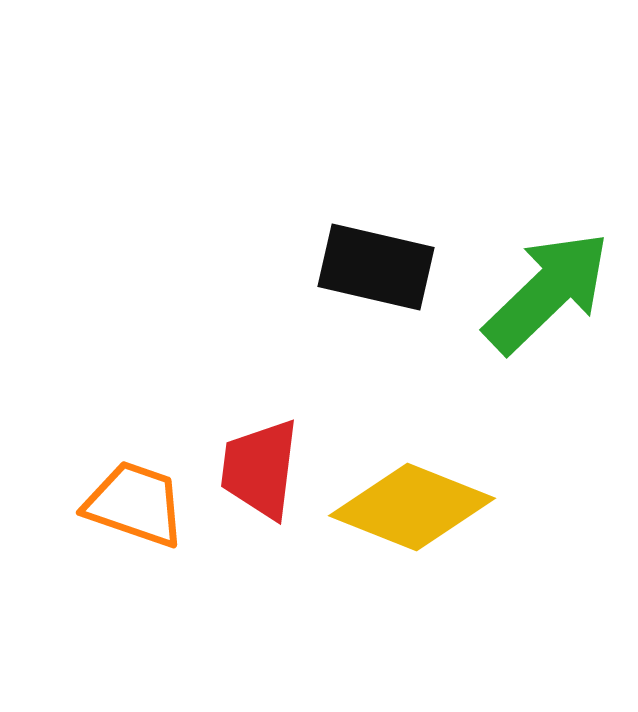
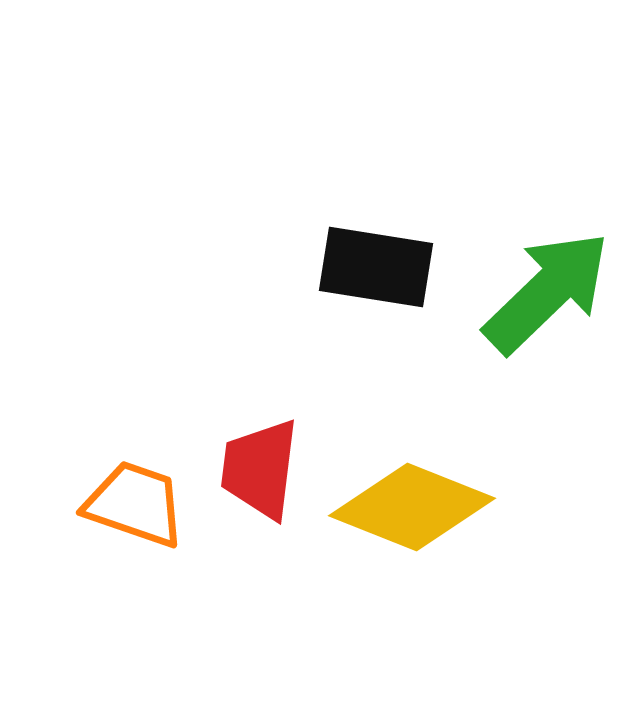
black rectangle: rotated 4 degrees counterclockwise
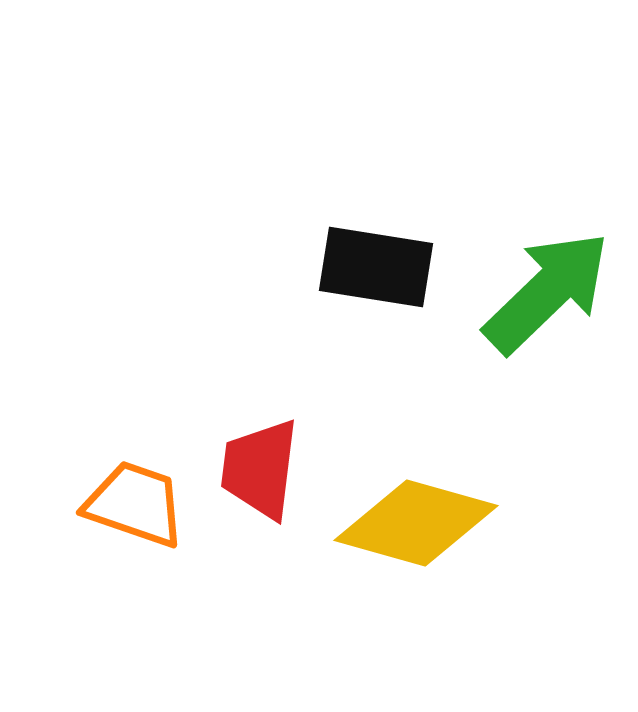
yellow diamond: moved 4 px right, 16 px down; rotated 6 degrees counterclockwise
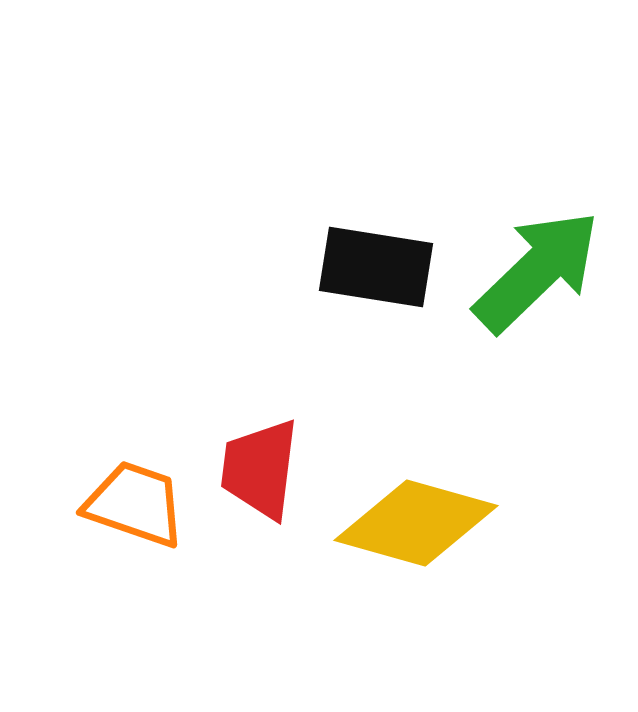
green arrow: moved 10 px left, 21 px up
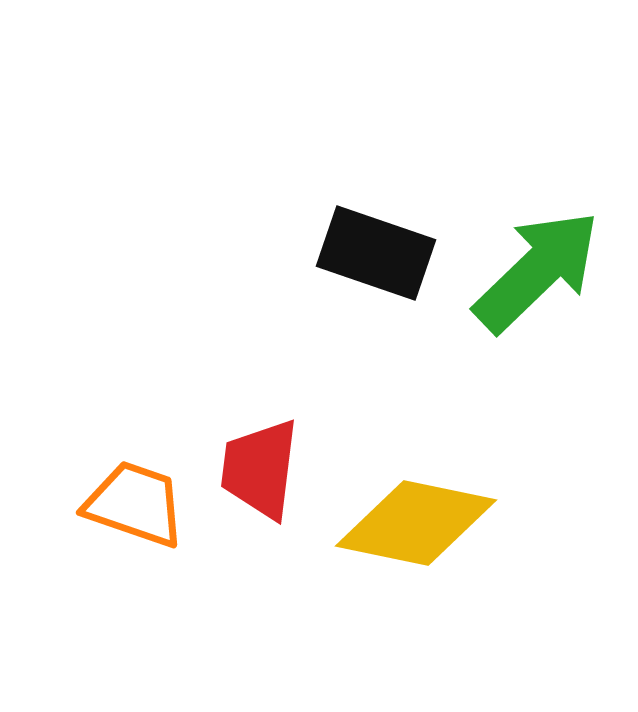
black rectangle: moved 14 px up; rotated 10 degrees clockwise
yellow diamond: rotated 4 degrees counterclockwise
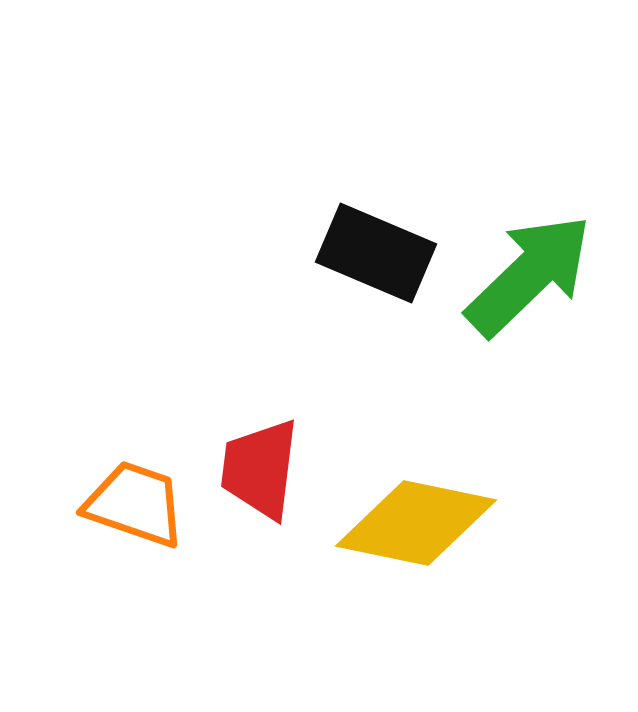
black rectangle: rotated 4 degrees clockwise
green arrow: moved 8 px left, 4 px down
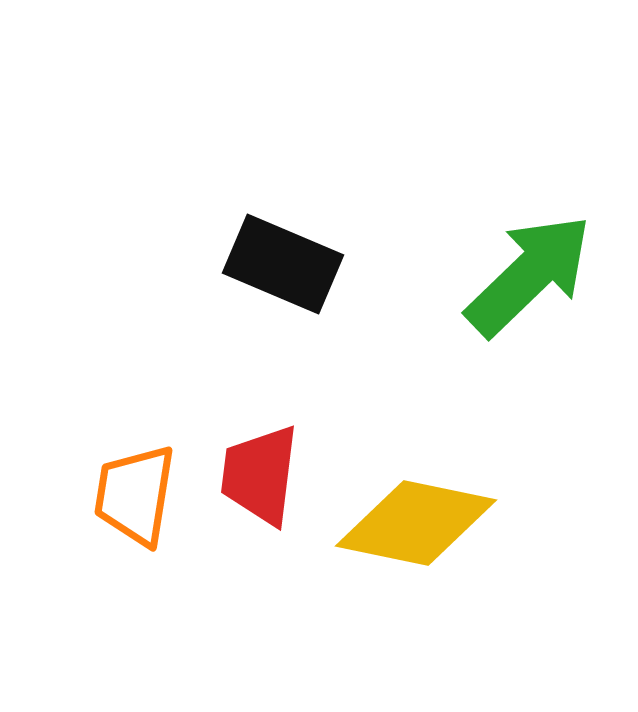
black rectangle: moved 93 px left, 11 px down
red trapezoid: moved 6 px down
orange trapezoid: moved 9 px up; rotated 100 degrees counterclockwise
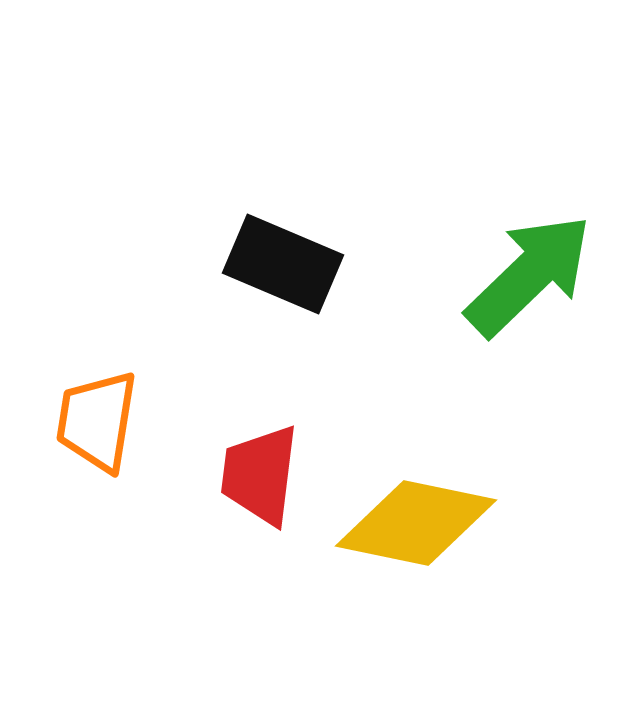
orange trapezoid: moved 38 px left, 74 px up
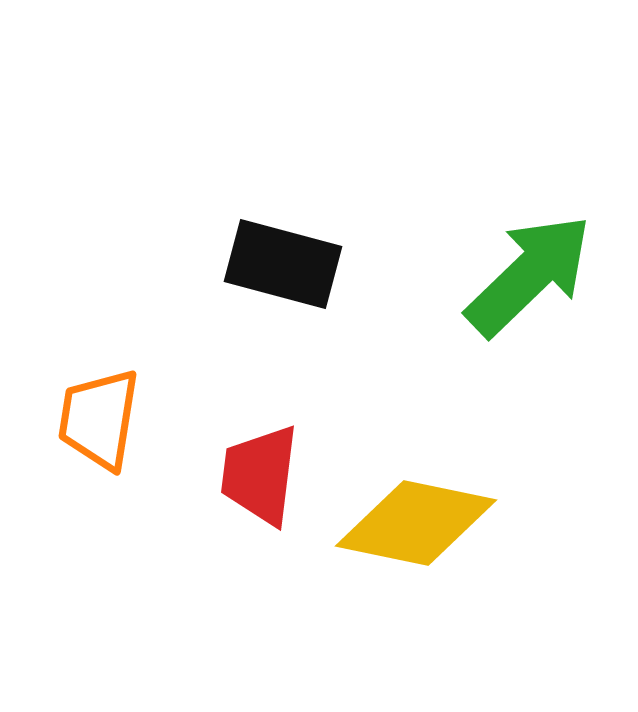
black rectangle: rotated 8 degrees counterclockwise
orange trapezoid: moved 2 px right, 2 px up
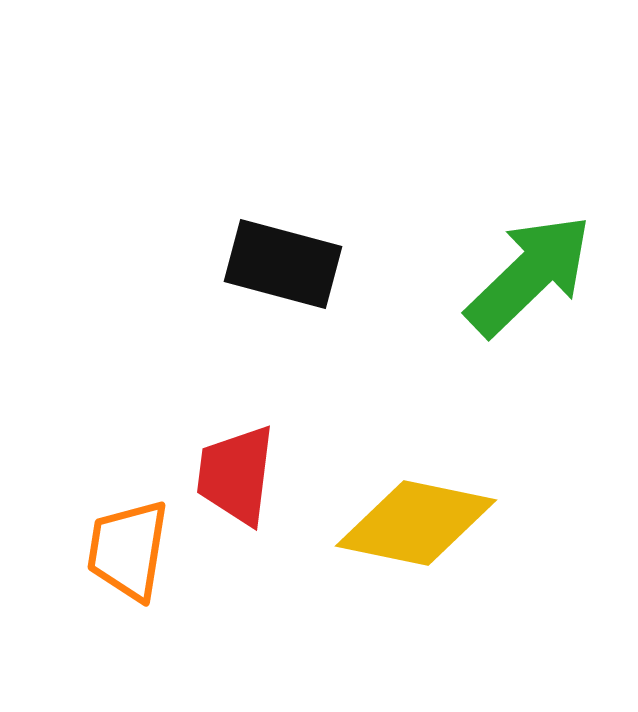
orange trapezoid: moved 29 px right, 131 px down
red trapezoid: moved 24 px left
